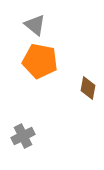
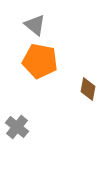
brown diamond: moved 1 px down
gray cross: moved 6 px left, 9 px up; rotated 25 degrees counterclockwise
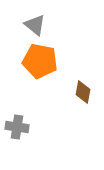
brown diamond: moved 5 px left, 3 px down
gray cross: rotated 30 degrees counterclockwise
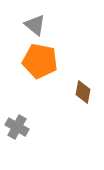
gray cross: rotated 20 degrees clockwise
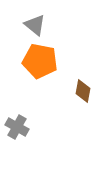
brown diamond: moved 1 px up
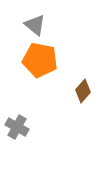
orange pentagon: moved 1 px up
brown diamond: rotated 30 degrees clockwise
